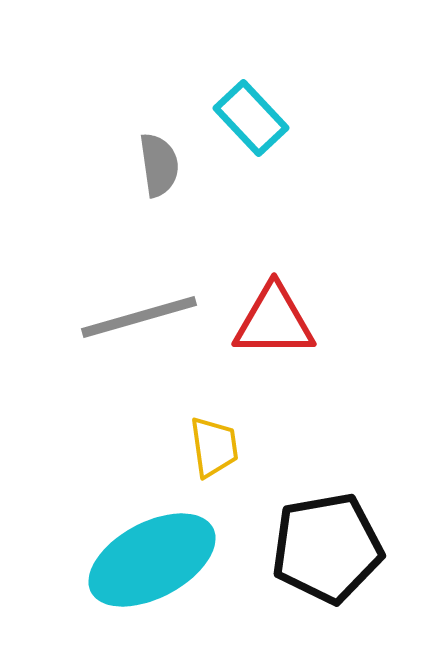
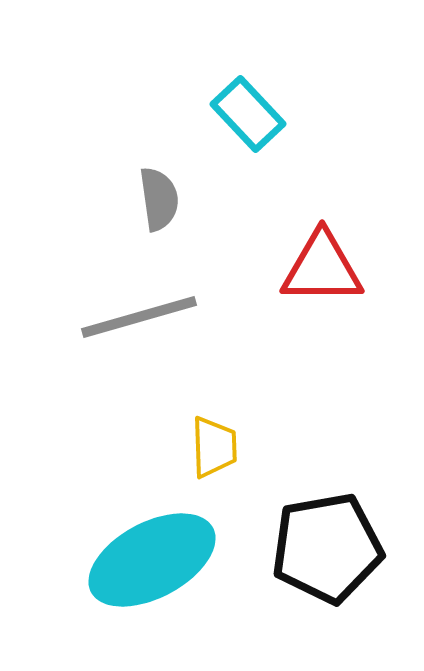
cyan rectangle: moved 3 px left, 4 px up
gray semicircle: moved 34 px down
red triangle: moved 48 px right, 53 px up
yellow trapezoid: rotated 6 degrees clockwise
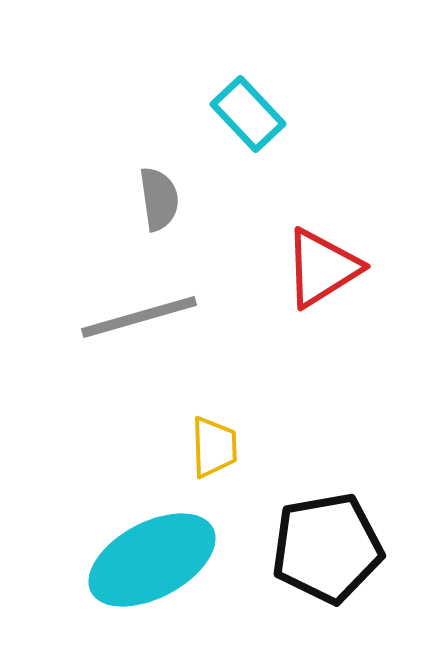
red triangle: rotated 32 degrees counterclockwise
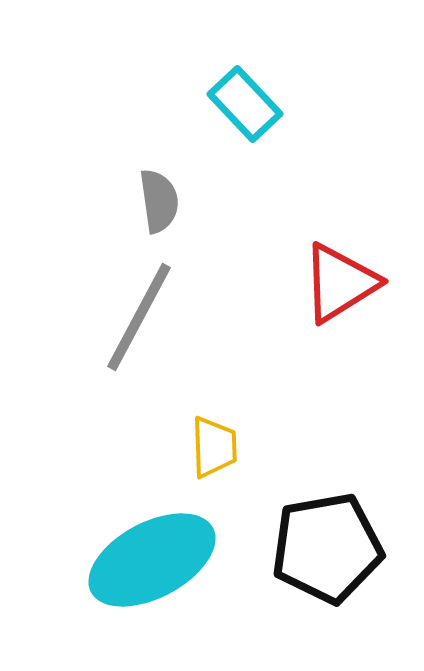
cyan rectangle: moved 3 px left, 10 px up
gray semicircle: moved 2 px down
red triangle: moved 18 px right, 15 px down
gray line: rotated 46 degrees counterclockwise
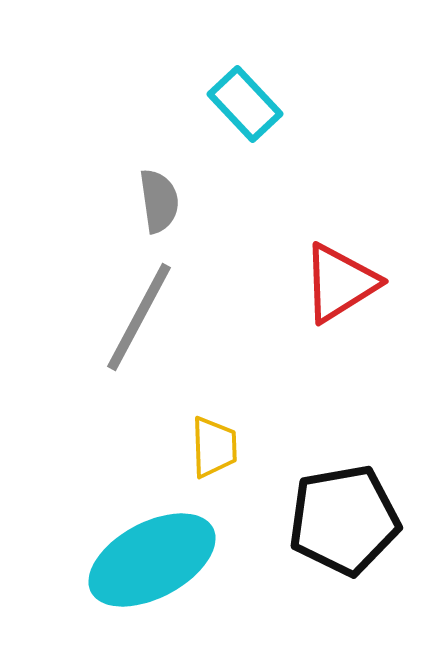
black pentagon: moved 17 px right, 28 px up
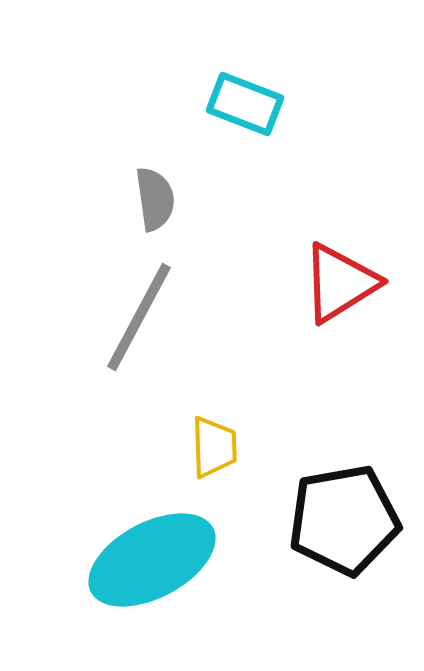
cyan rectangle: rotated 26 degrees counterclockwise
gray semicircle: moved 4 px left, 2 px up
